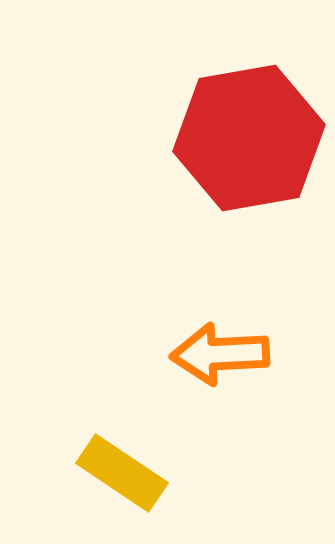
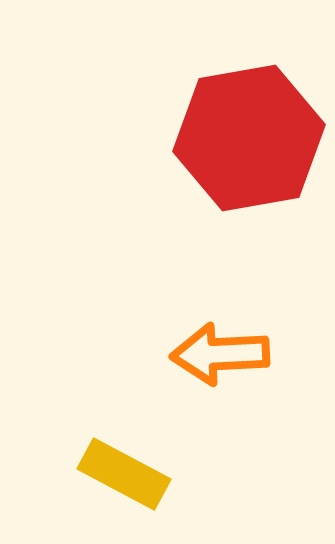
yellow rectangle: moved 2 px right, 1 px down; rotated 6 degrees counterclockwise
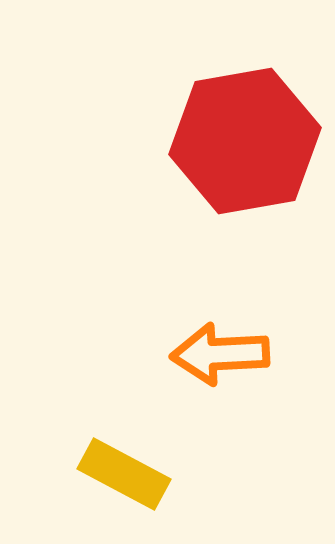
red hexagon: moved 4 px left, 3 px down
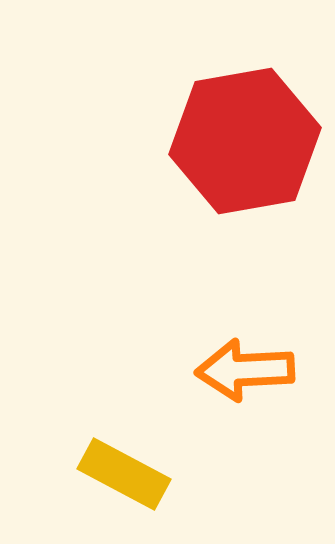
orange arrow: moved 25 px right, 16 px down
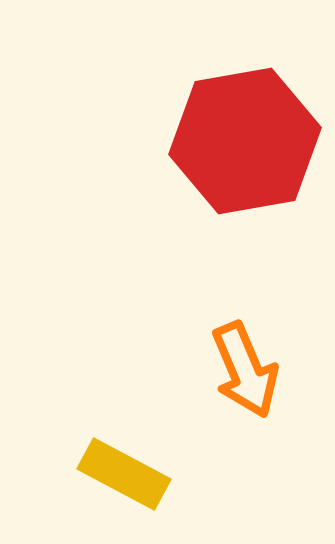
orange arrow: rotated 110 degrees counterclockwise
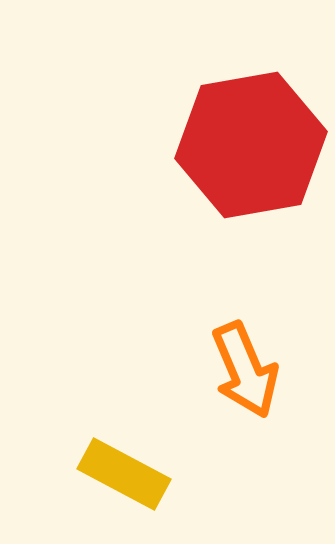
red hexagon: moved 6 px right, 4 px down
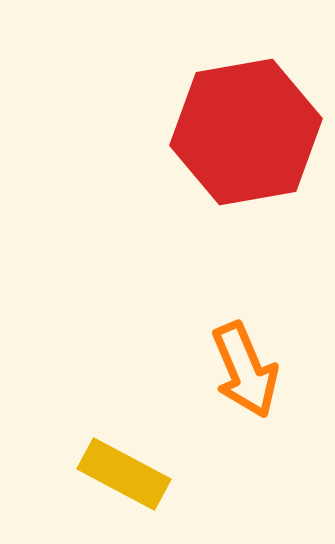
red hexagon: moved 5 px left, 13 px up
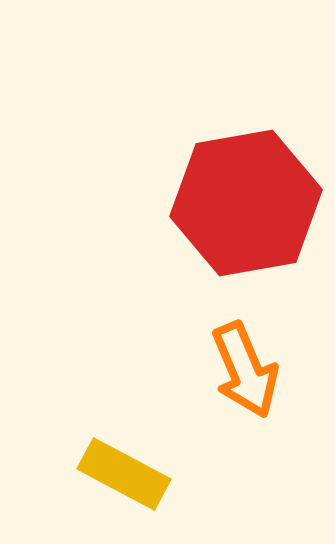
red hexagon: moved 71 px down
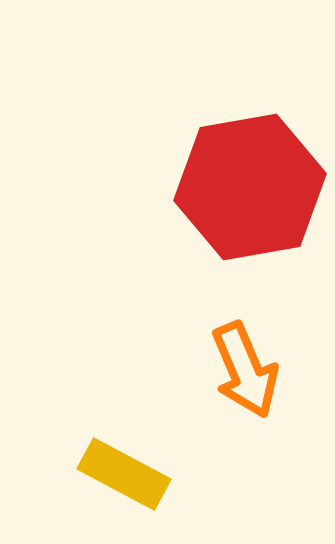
red hexagon: moved 4 px right, 16 px up
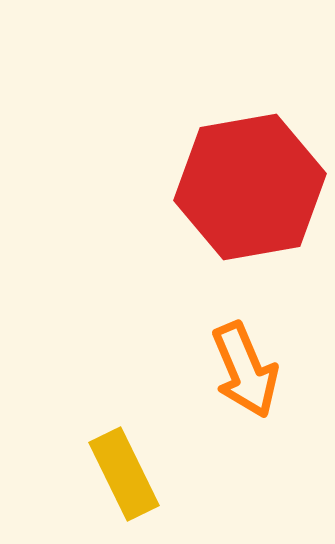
yellow rectangle: rotated 36 degrees clockwise
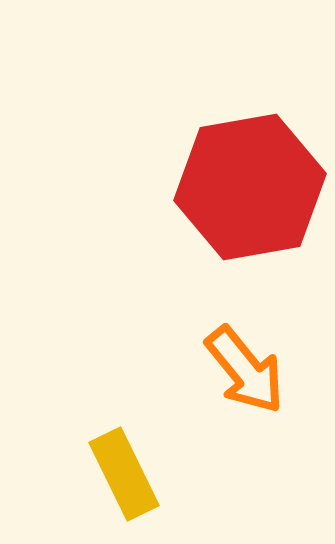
orange arrow: rotated 16 degrees counterclockwise
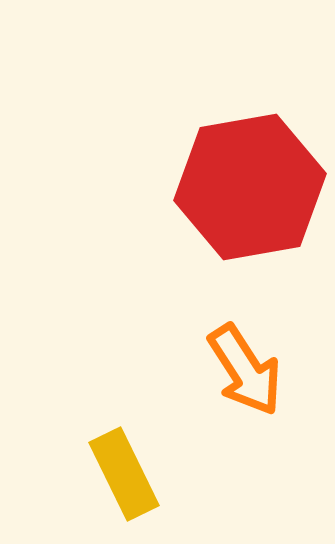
orange arrow: rotated 6 degrees clockwise
